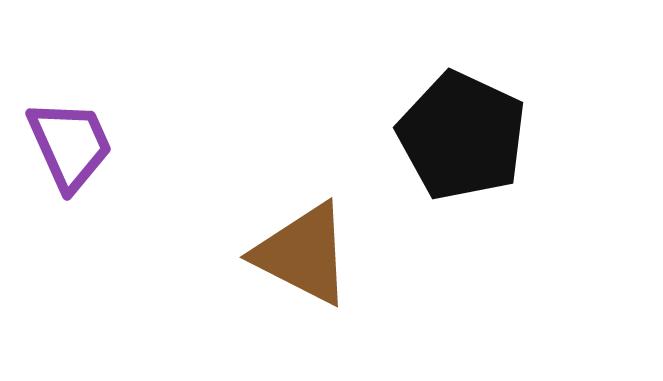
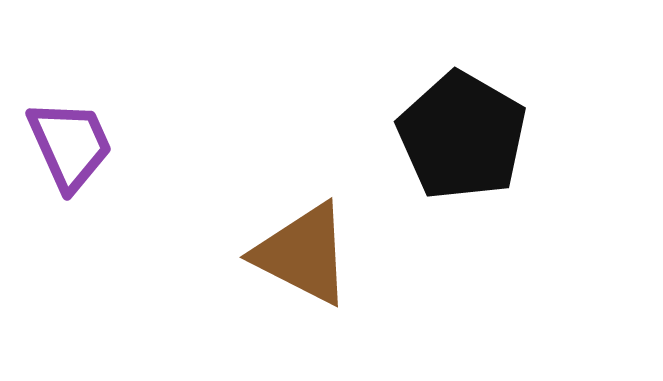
black pentagon: rotated 5 degrees clockwise
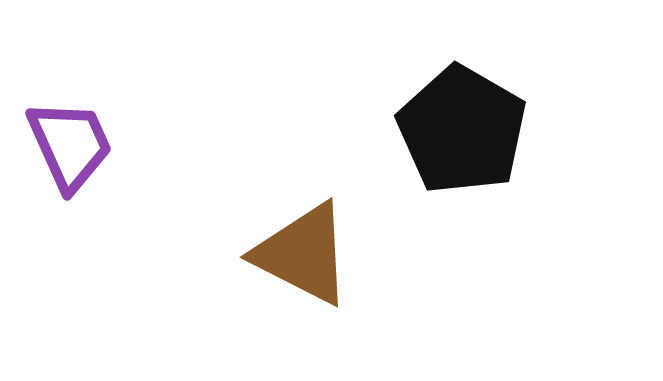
black pentagon: moved 6 px up
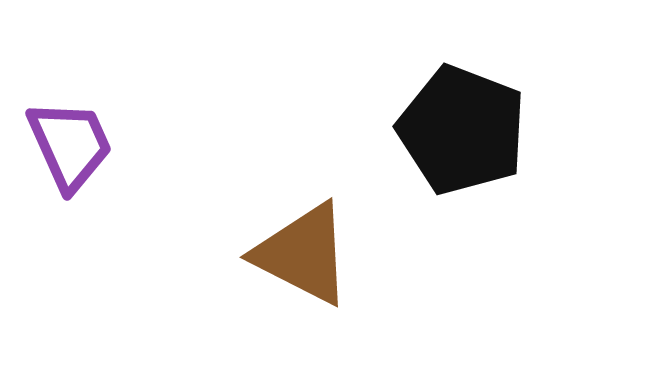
black pentagon: rotated 9 degrees counterclockwise
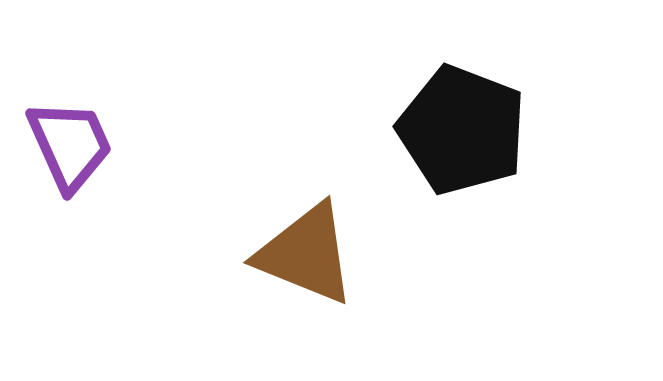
brown triangle: moved 3 px right; rotated 5 degrees counterclockwise
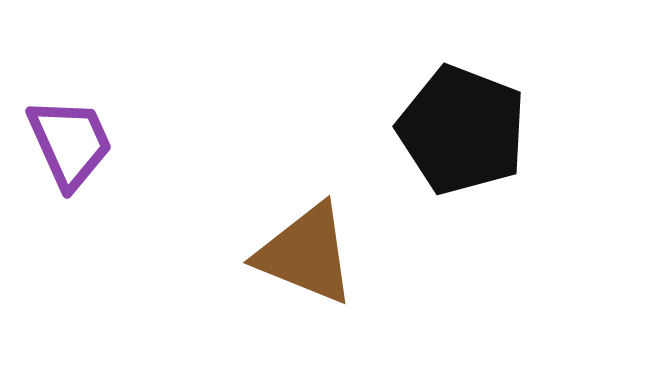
purple trapezoid: moved 2 px up
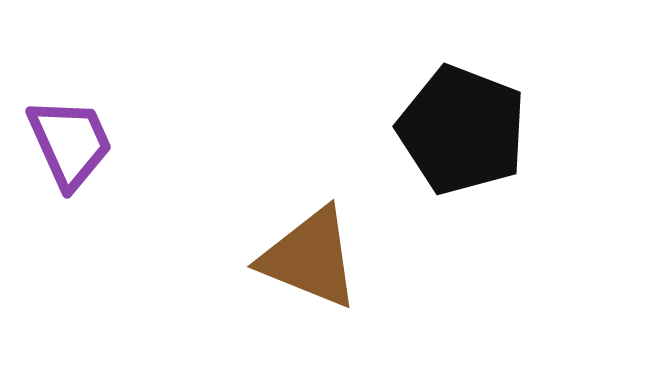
brown triangle: moved 4 px right, 4 px down
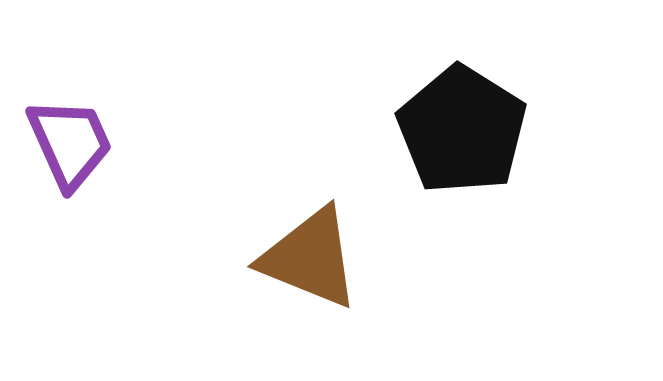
black pentagon: rotated 11 degrees clockwise
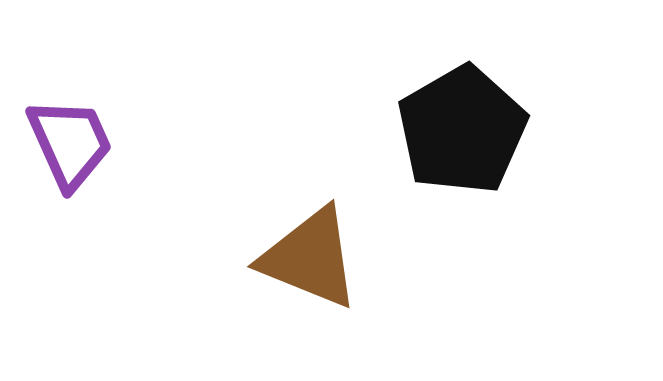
black pentagon: rotated 10 degrees clockwise
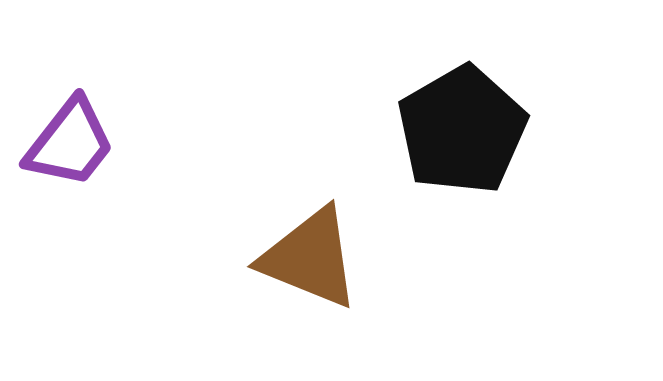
purple trapezoid: rotated 62 degrees clockwise
